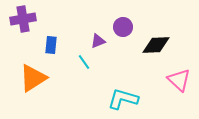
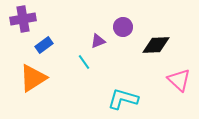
blue rectangle: moved 7 px left; rotated 48 degrees clockwise
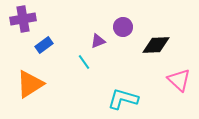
orange triangle: moved 3 px left, 6 px down
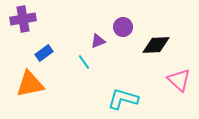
blue rectangle: moved 8 px down
orange triangle: rotated 20 degrees clockwise
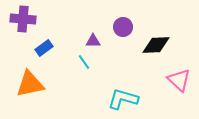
purple cross: rotated 15 degrees clockwise
purple triangle: moved 5 px left; rotated 21 degrees clockwise
blue rectangle: moved 5 px up
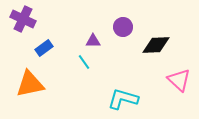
purple cross: rotated 20 degrees clockwise
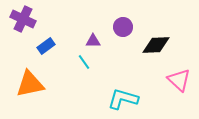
blue rectangle: moved 2 px right, 2 px up
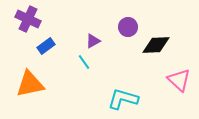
purple cross: moved 5 px right
purple circle: moved 5 px right
purple triangle: rotated 28 degrees counterclockwise
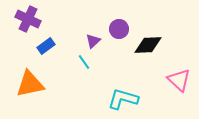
purple circle: moved 9 px left, 2 px down
purple triangle: rotated 14 degrees counterclockwise
black diamond: moved 8 px left
